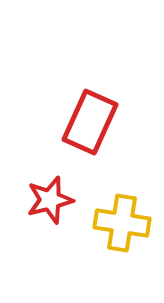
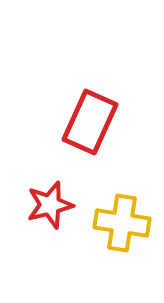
red star: moved 5 px down
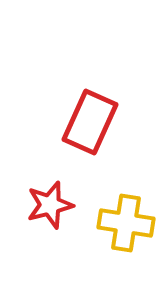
yellow cross: moved 4 px right
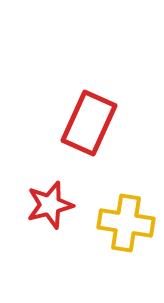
red rectangle: moved 1 px left, 1 px down
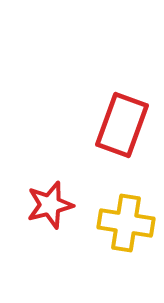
red rectangle: moved 33 px right, 2 px down; rotated 4 degrees counterclockwise
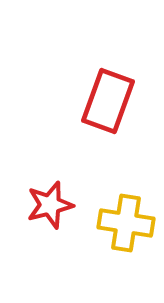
red rectangle: moved 14 px left, 24 px up
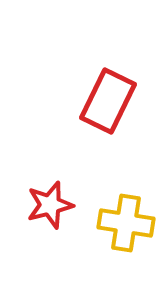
red rectangle: rotated 6 degrees clockwise
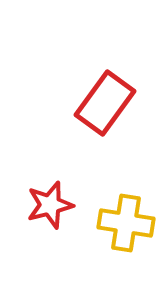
red rectangle: moved 3 px left, 2 px down; rotated 10 degrees clockwise
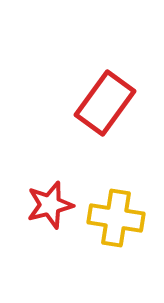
yellow cross: moved 10 px left, 5 px up
